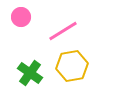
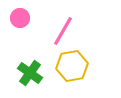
pink circle: moved 1 px left, 1 px down
pink line: rotated 28 degrees counterclockwise
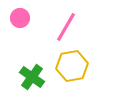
pink line: moved 3 px right, 4 px up
green cross: moved 2 px right, 4 px down
